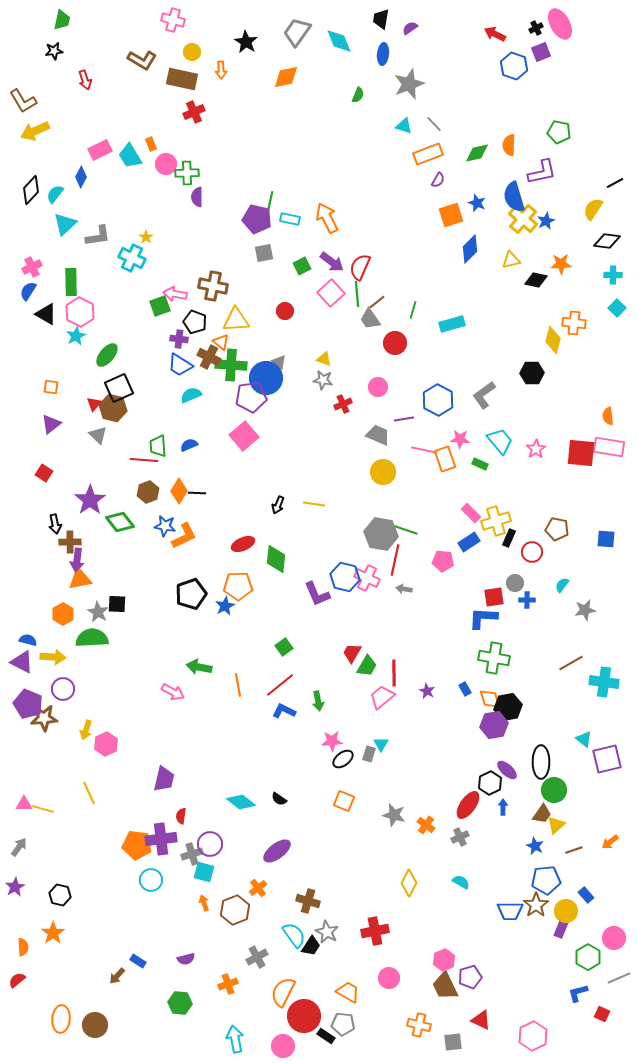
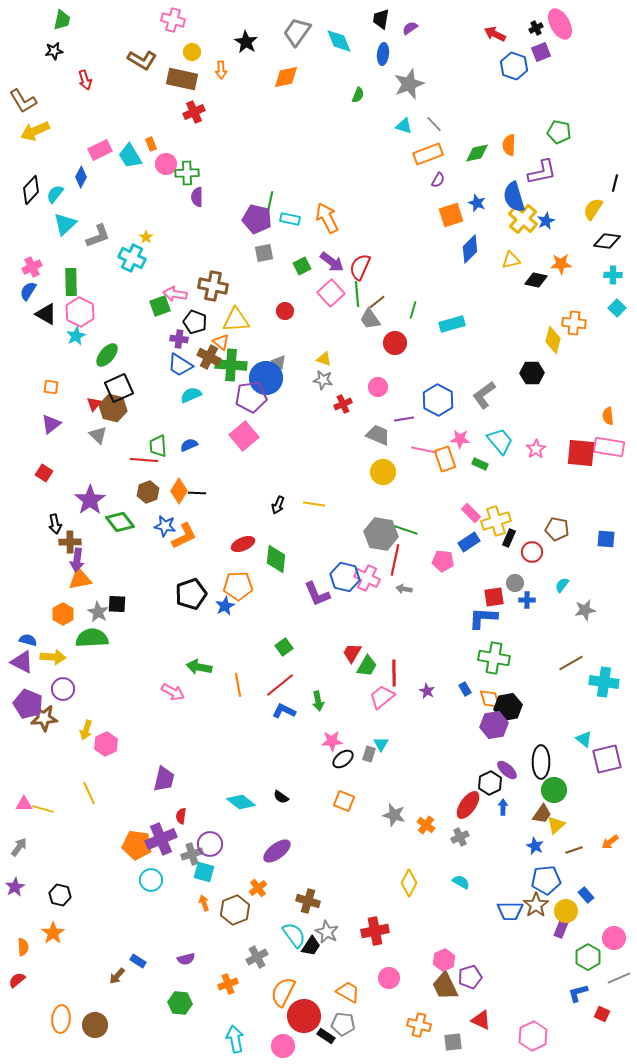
black line at (615, 183): rotated 48 degrees counterclockwise
gray L-shape at (98, 236): rotated 12 degrees counterclockwise
black semicircle at (279, 799): moved 2 px right, 2 px up
purple cross at (161, 839): rotated 16 degrees counterclockwise
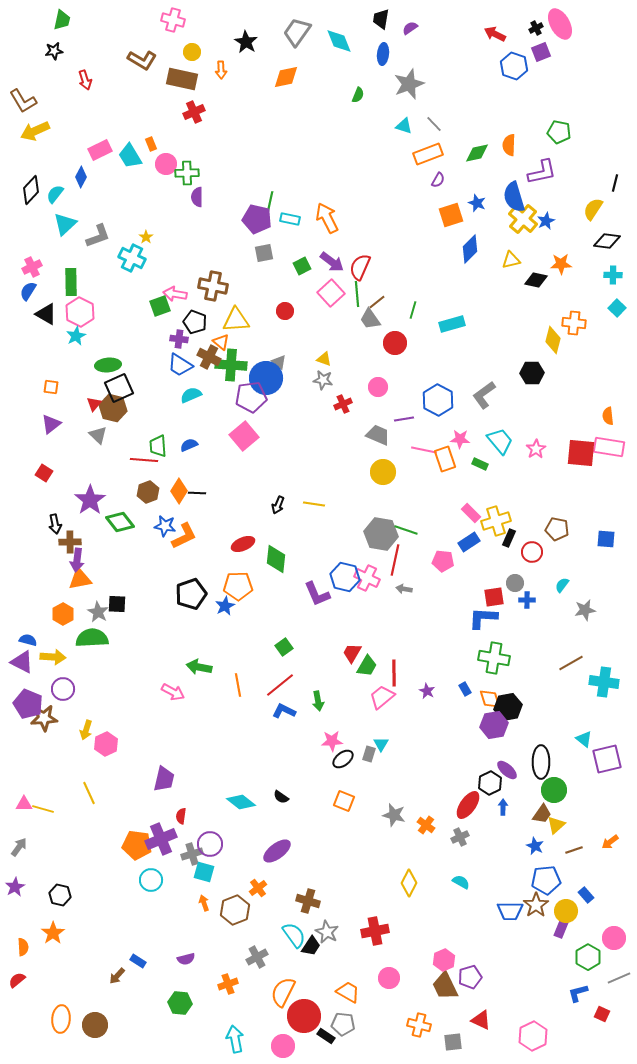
green ellipse at (107, 355): moved 1 px right, 10 px down; rotated 45 degrees clockwise
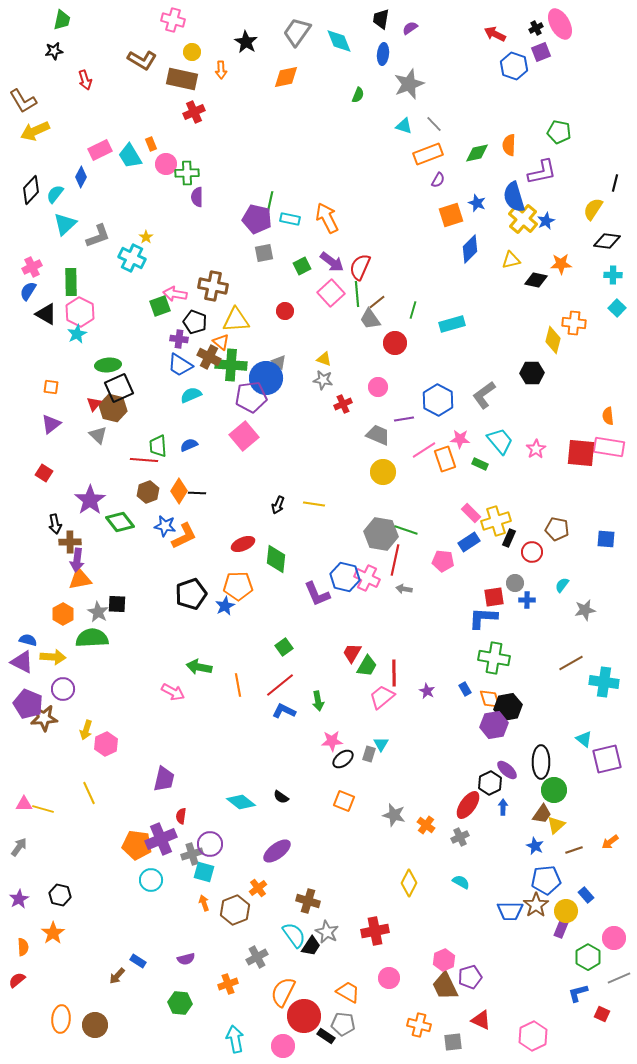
cyan star at (76, 336): moved 1 px right, 2 px up
pink line at (424, 450): rotated 45 degrees counterclockwise
purple star at (15, 887): moved 4 px right, 12 px down
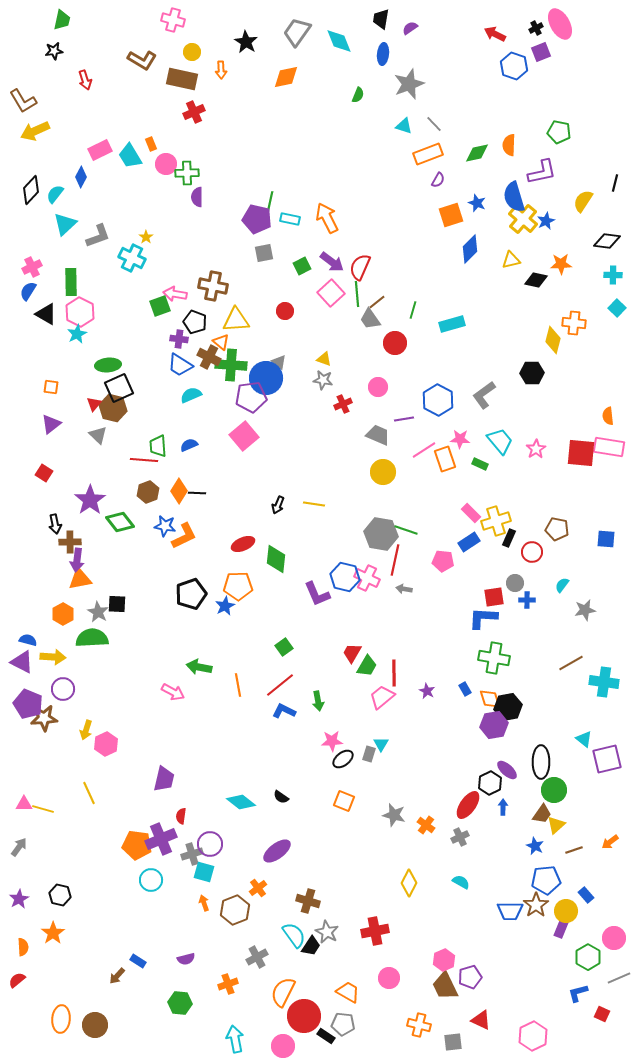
yellow semicircle at (593, 209): moved 10 px left, 8 px up
